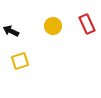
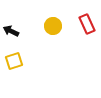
yellow square: moved 6 px left
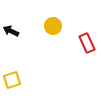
red rectangle: moved 19 px down
yellow square: moved 2 px left, 19 px down
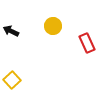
yellow square: rotated 24 degrees counterclockwise
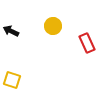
yellow square: rotated 30 degrees counterclockwise
